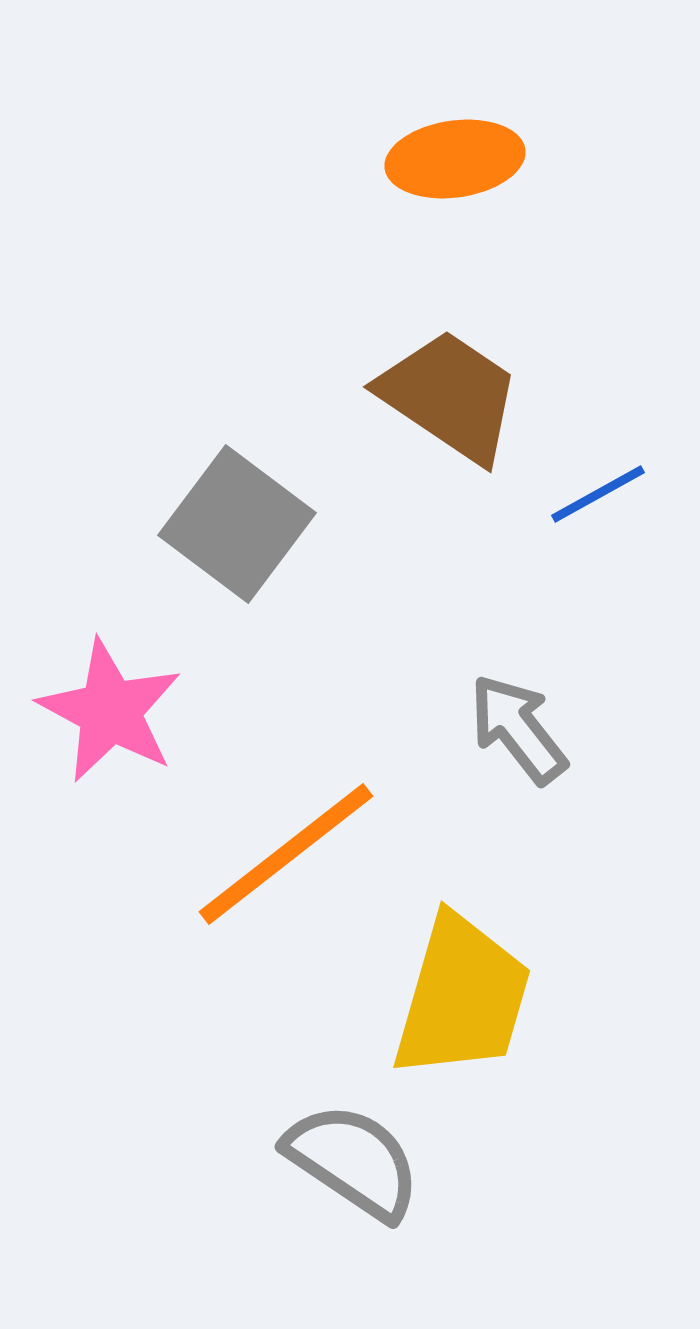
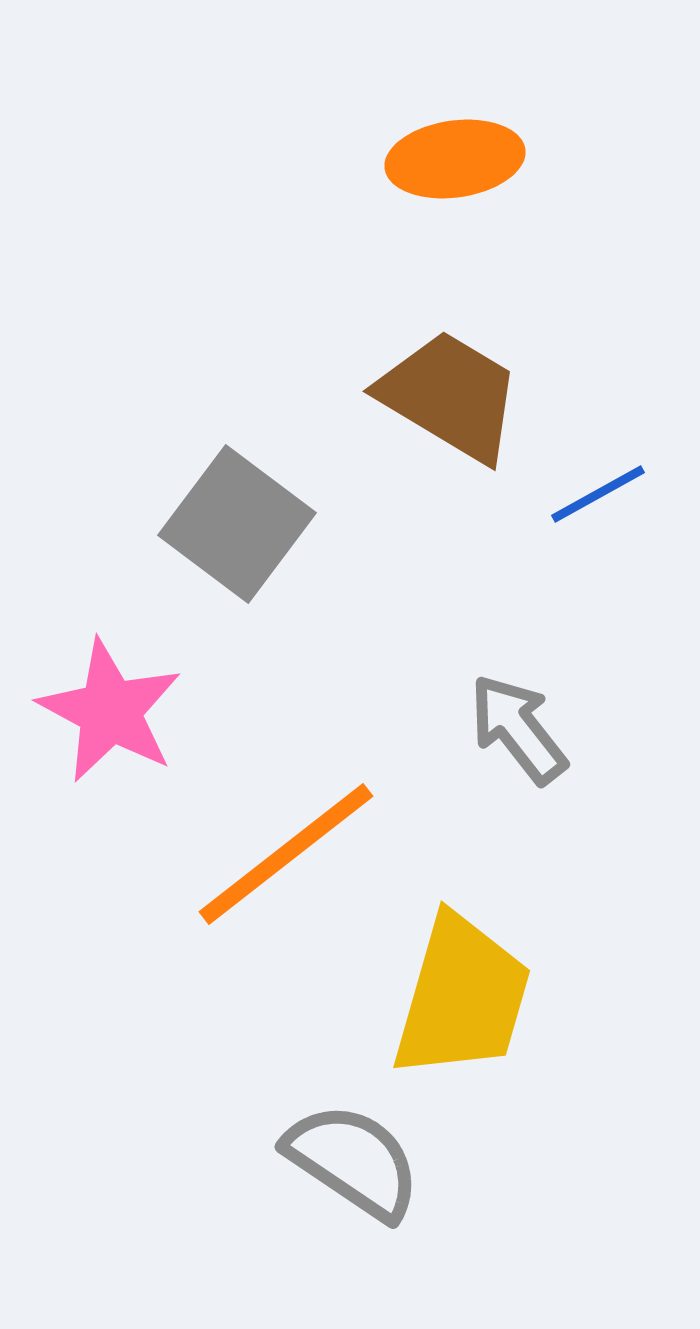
brown trapezoid: rotated 3 degrees counterclockwise
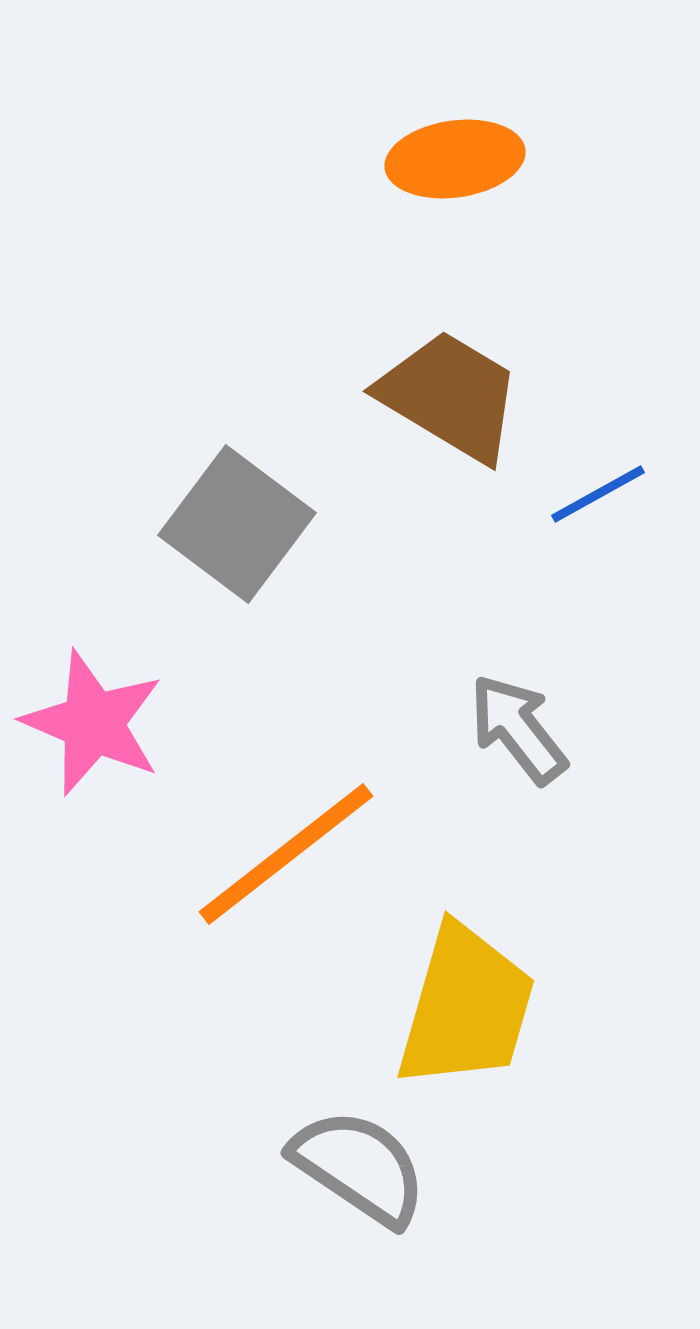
pink star: moved 17 px left, 12 px down; rotated 5 degrees counterclockwise
yellow trapezoid: moved 4 px right, 10 px down
gray semicircle: moved 6 px right, 6 px down
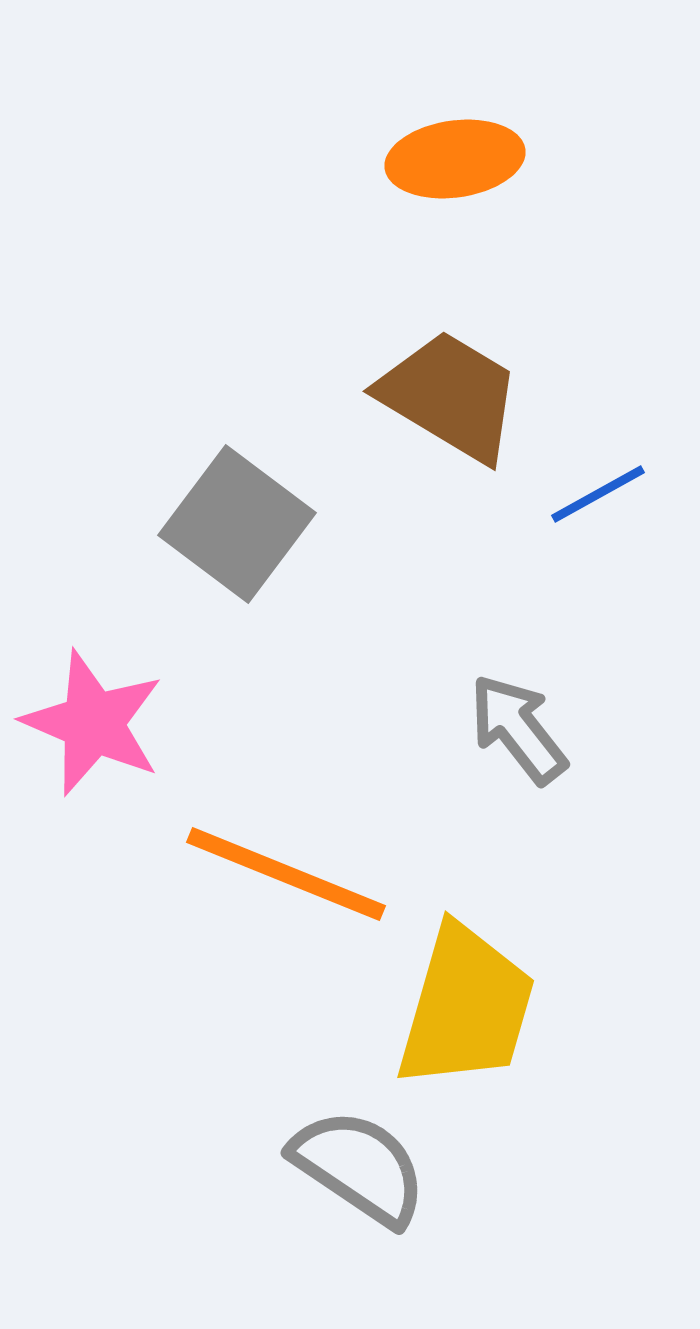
orange line: moved 20 px down; rotated 60 degrees clockwise
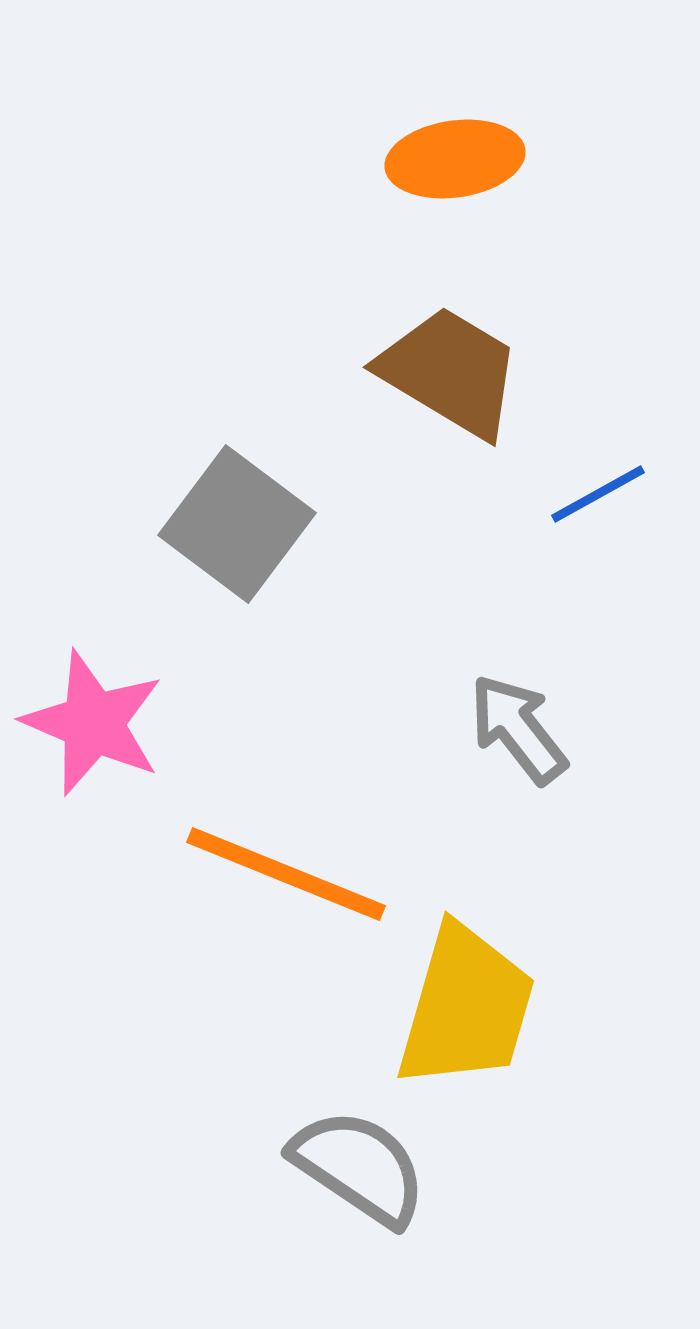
brown trapezoid: moved 24 px up
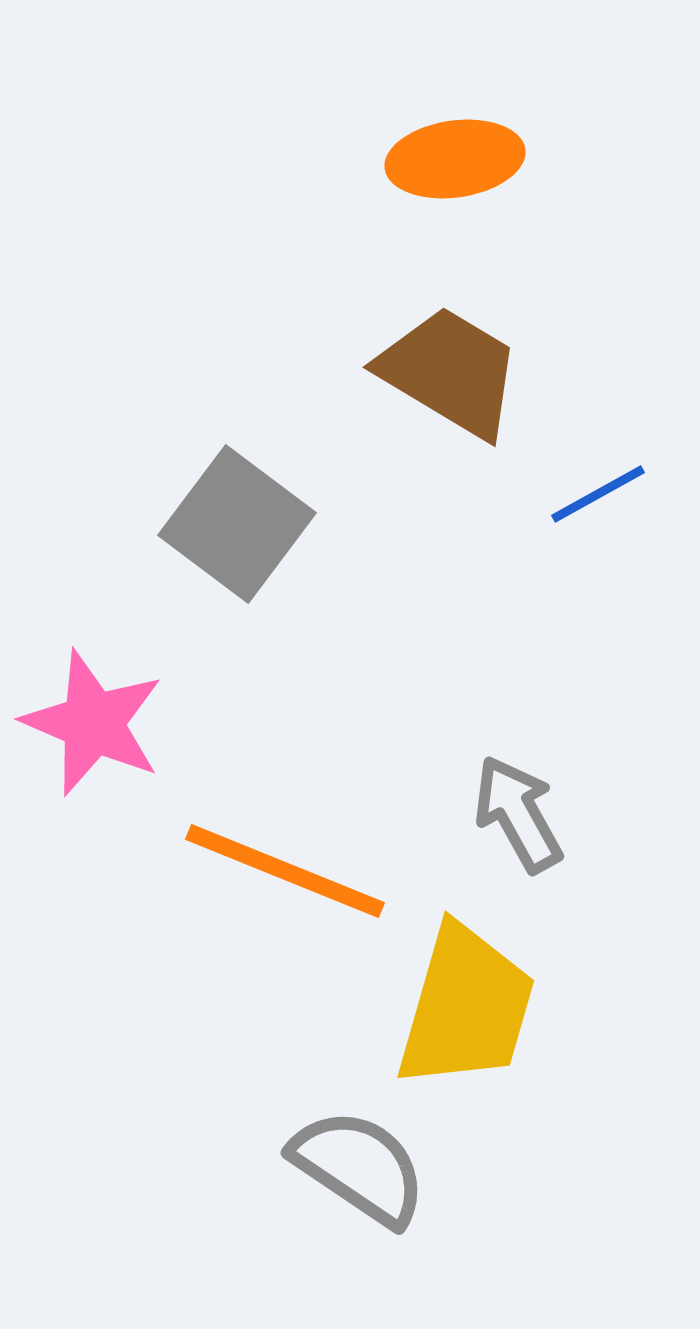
gray arrow: moved 85 px down; rotated 9 degrees clockwise
orange line: moved 1 px left, 3 px up
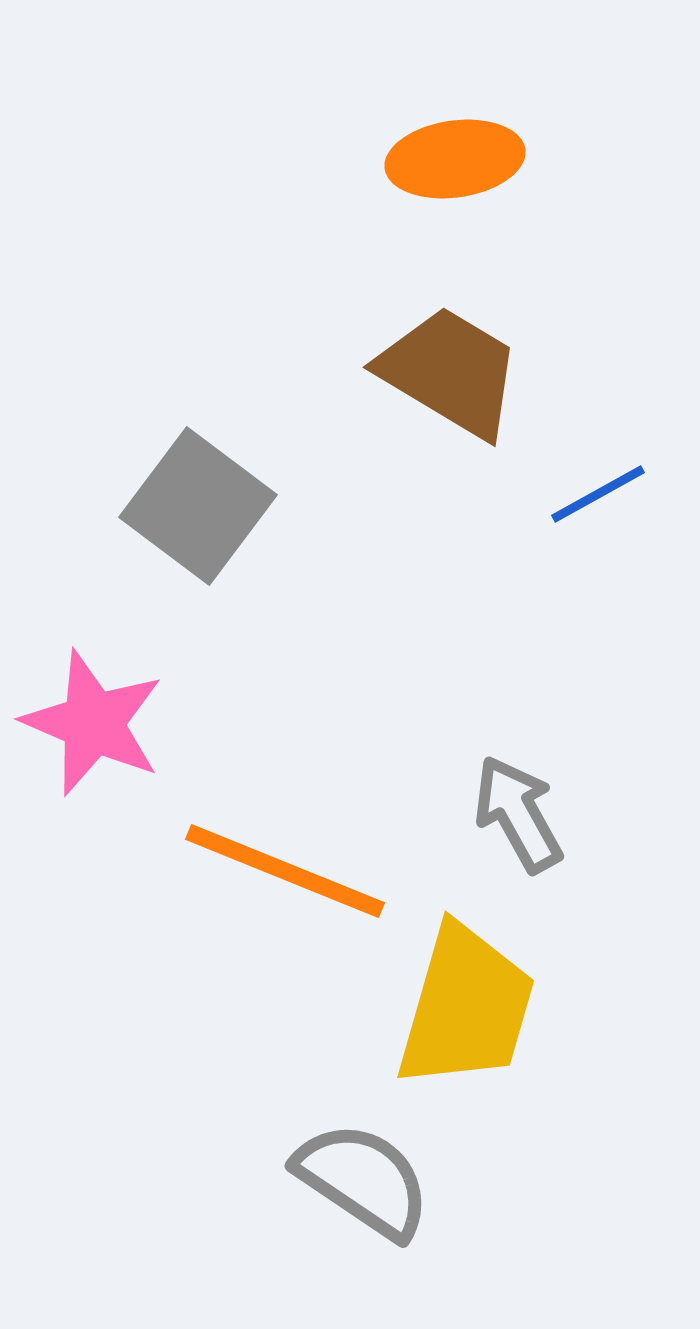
gray square: moved 39 px left, 18 px up
gray semicircle: moved 4 px right, 13 px down
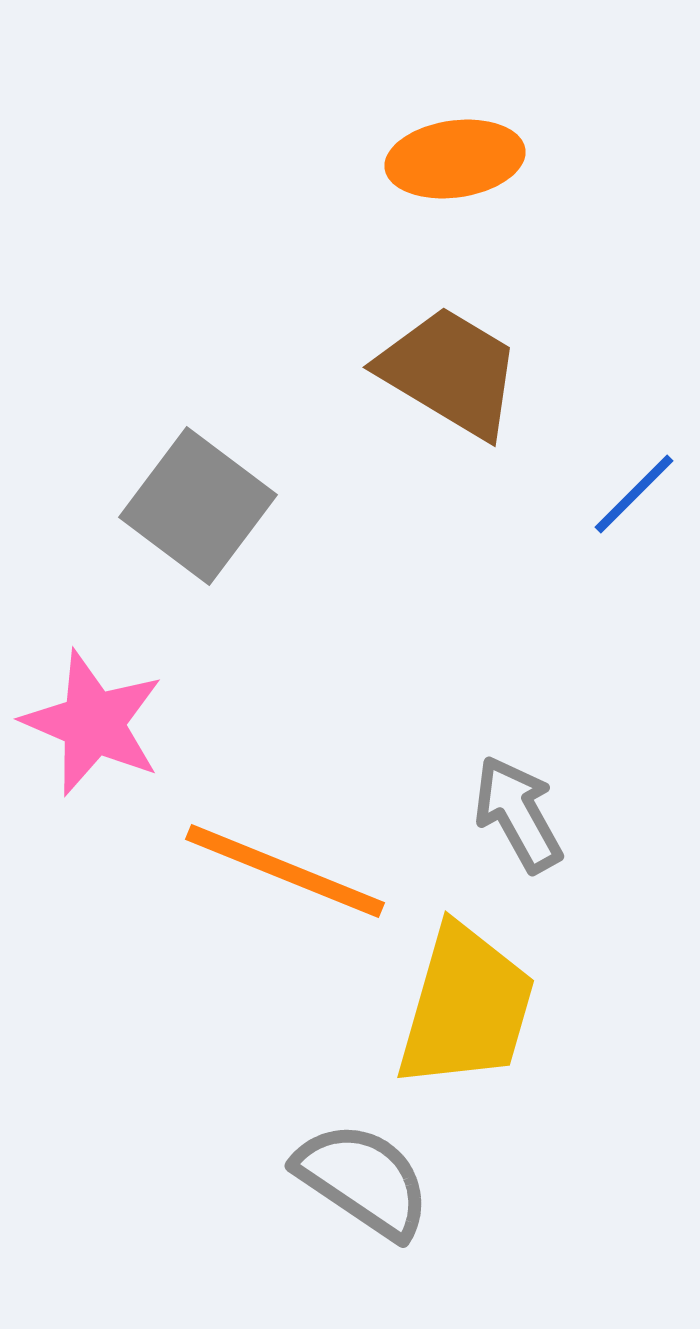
blue line: moved 36 px right; rotated 16 degrees counterclockwise
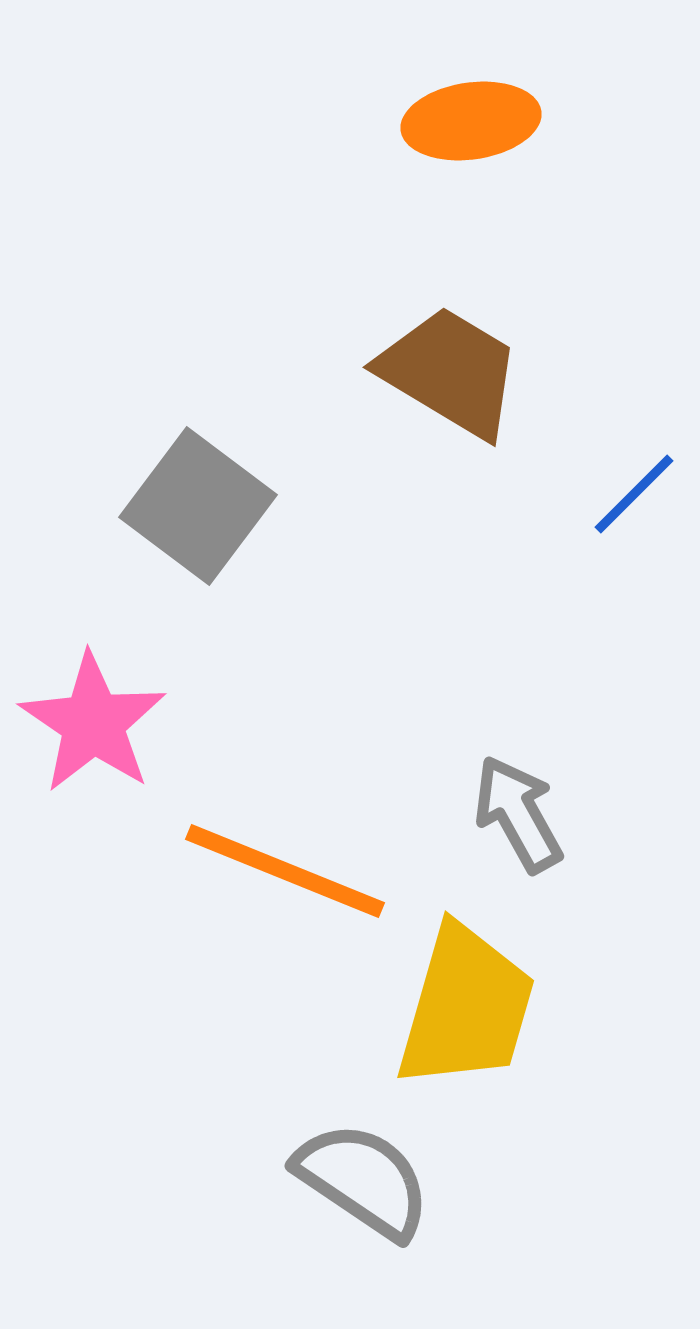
orange ellipse: moved 16 px right, 38 px up
pink star: rotated 11 degrees clockwise
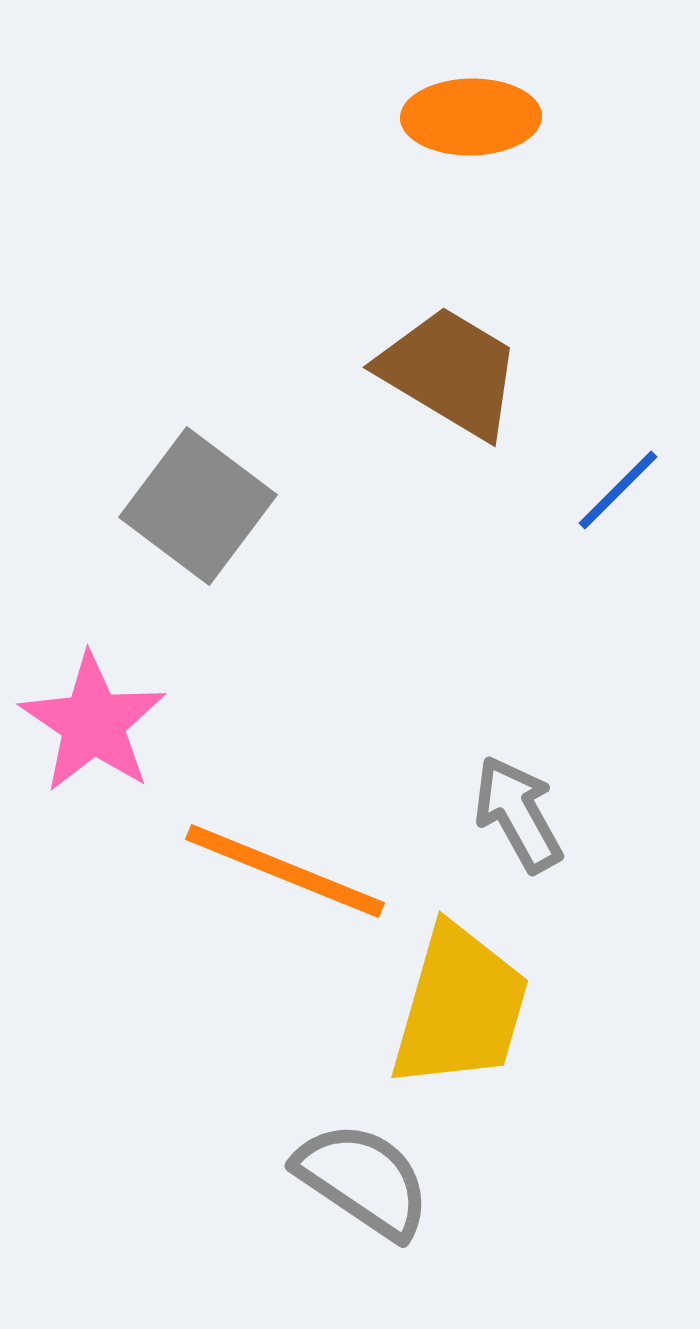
orange ellipse: moved 4 px up; rotated 7 degrees clockwise
blue line: moved 16 px left, 4 px up
yellow trapezoid: moved 6 px left
